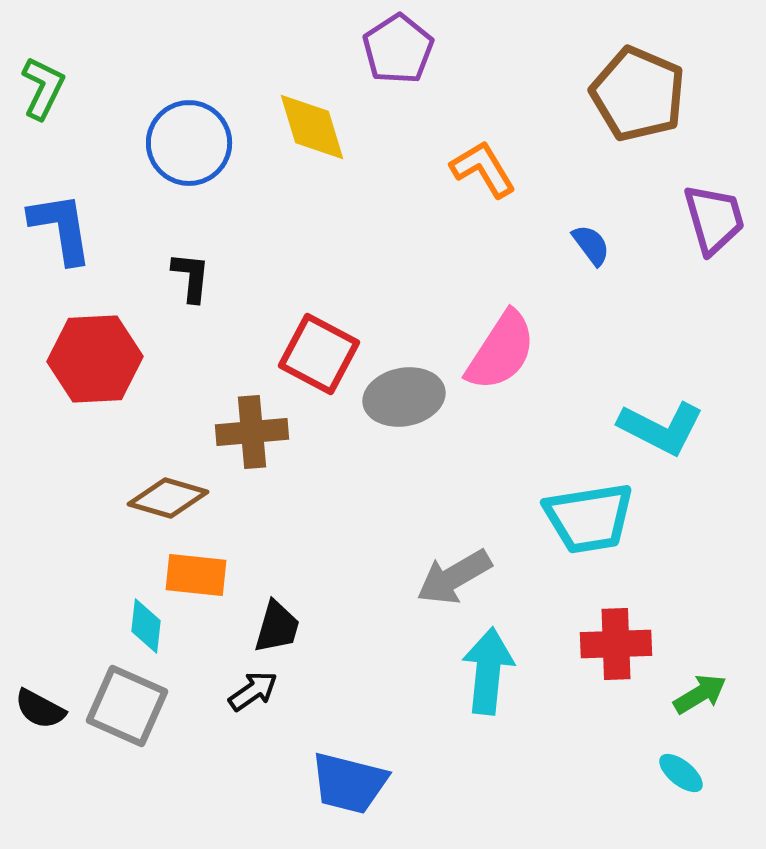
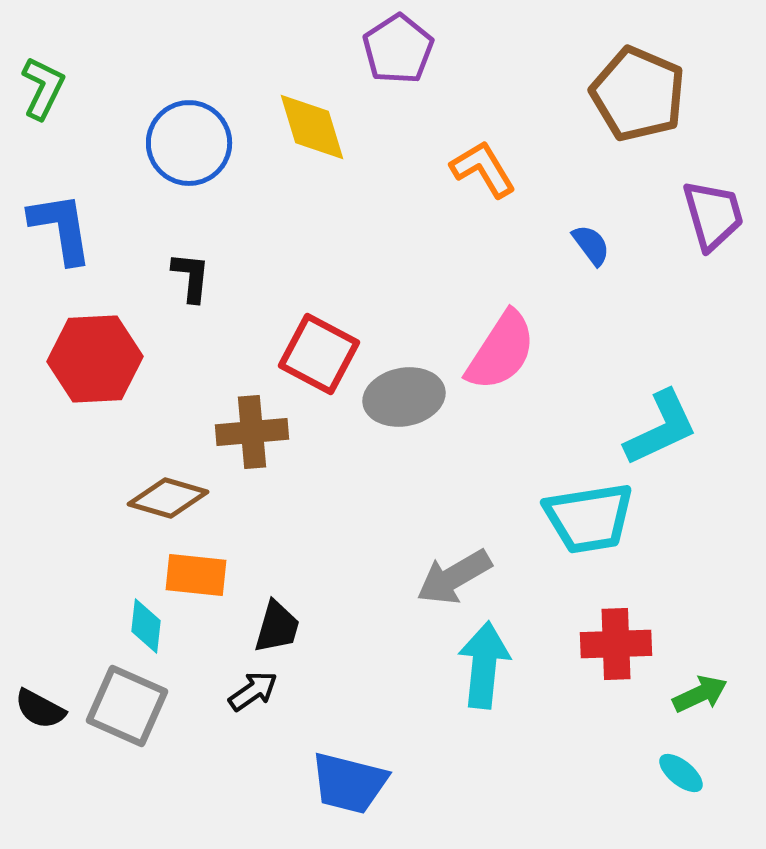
purple trapezoid: moved 1 px left, 4 px up
cyan L-shape: rotated 52 degrees counterclockwise
cyan arrow: moved 4 px left, 6 px up
green arrow: rotated 6 degrees clockwise
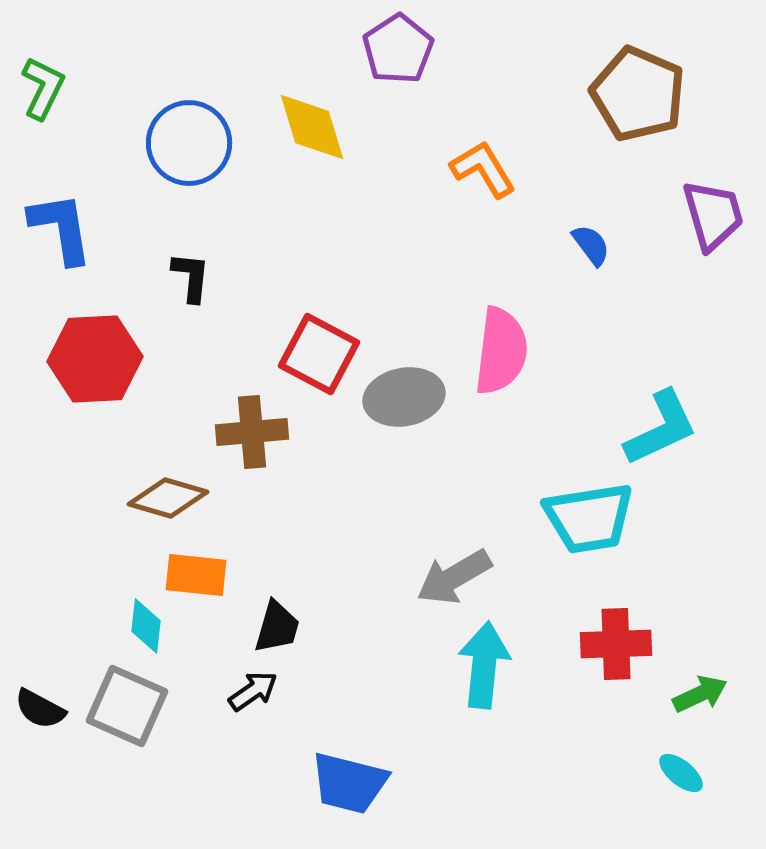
pink semicircle: rotated 26 degrees counterclockwise
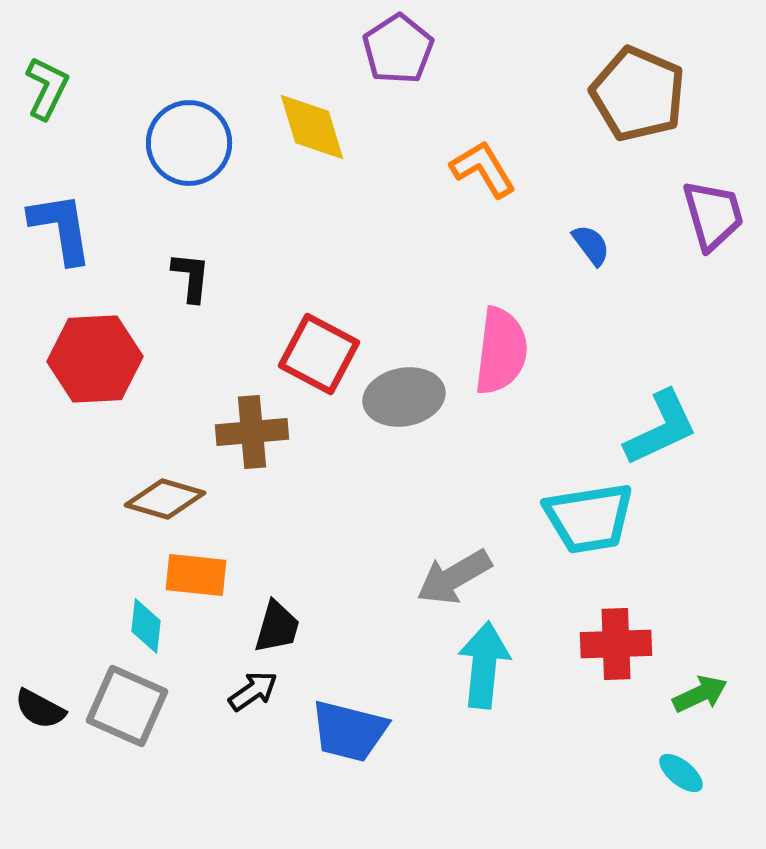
green L-shape: moved 4 px right
brown diamond: moved 3 px left, 1 px down
blue trapezoid: moved 52 px up
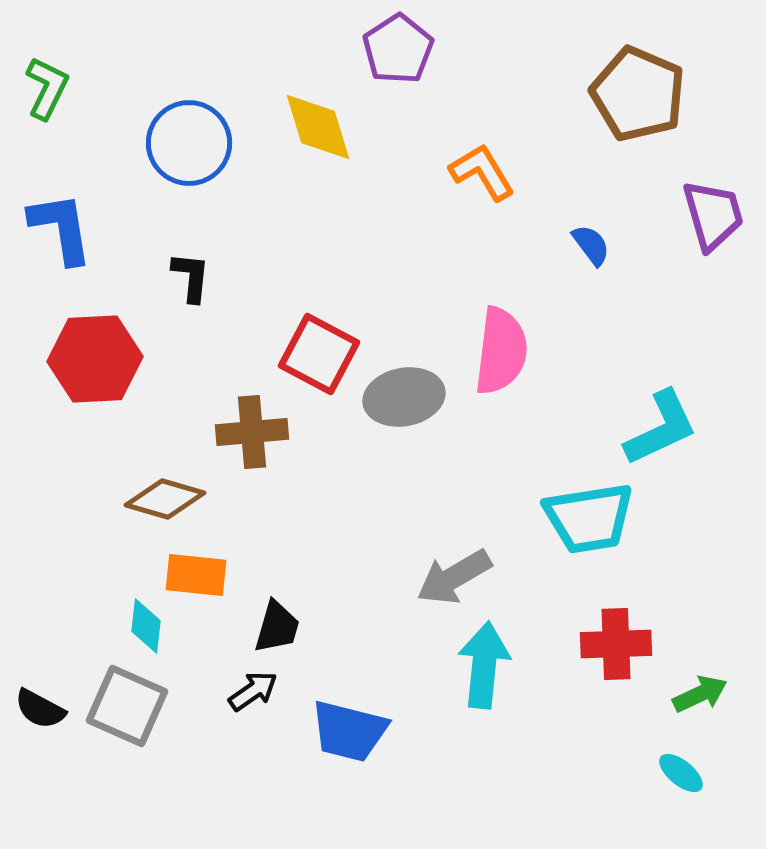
yellow diamond: moved 6 px right
orange L-shape: moved 1 px left, 3 px down
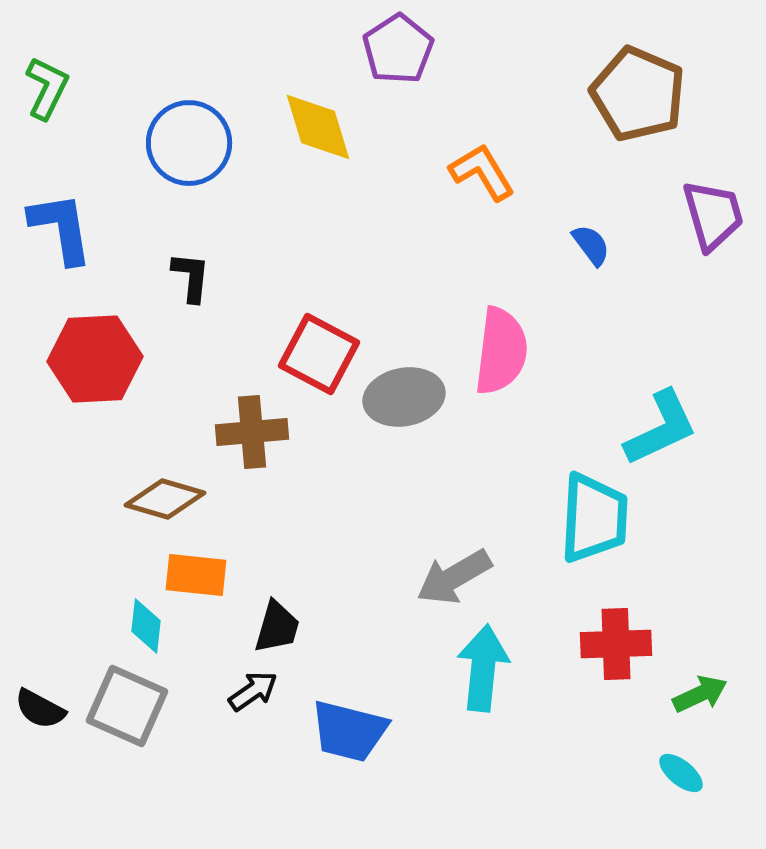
cyan trapezoid: moved 5 px right; rotated 78 degrees counterclockwise
cyan arrow: moved 1 px left, 3 px down
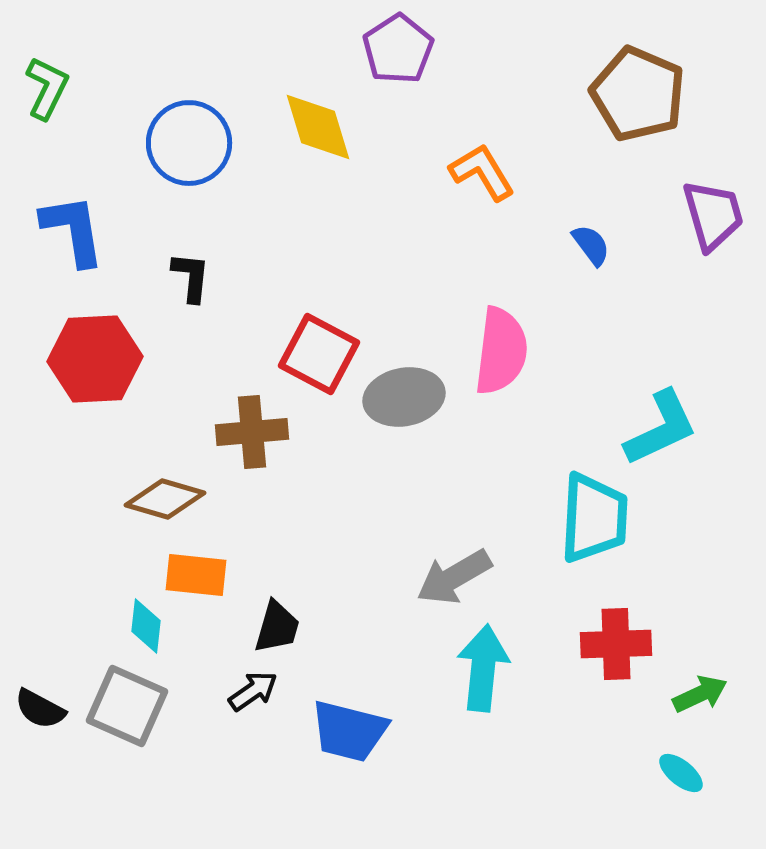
blue L-shape: moved 12 px right, 2 px down
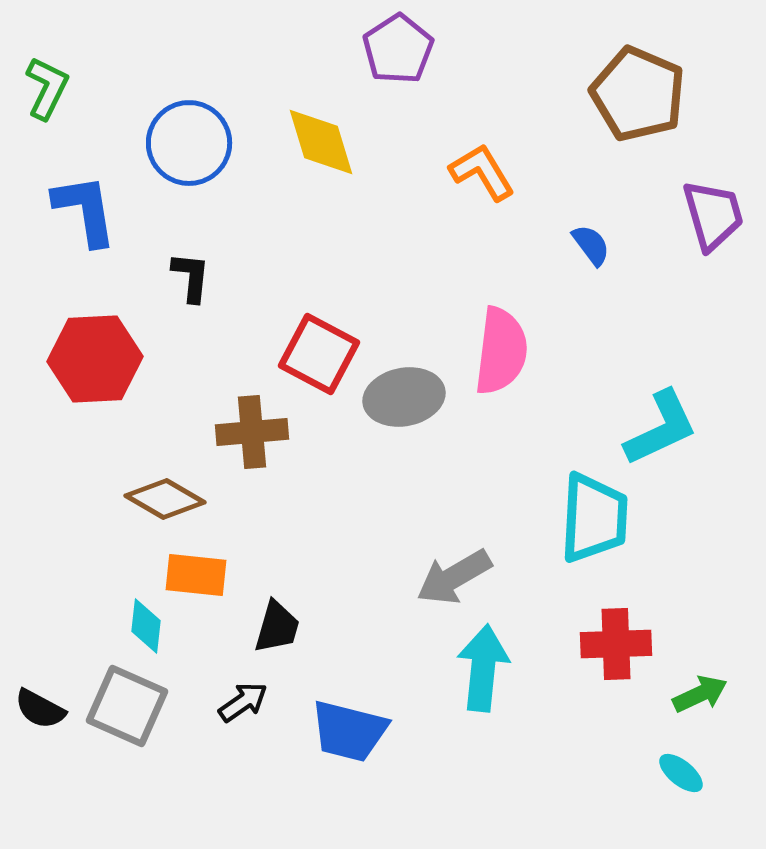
yellow diamond: moved 3 px right, 15 px down
blue L-shape: moved 12 px right, 20 px up
brown diamond: rotated 14 degrees clockwise
black arrow: moved 10 px left, 11 px down
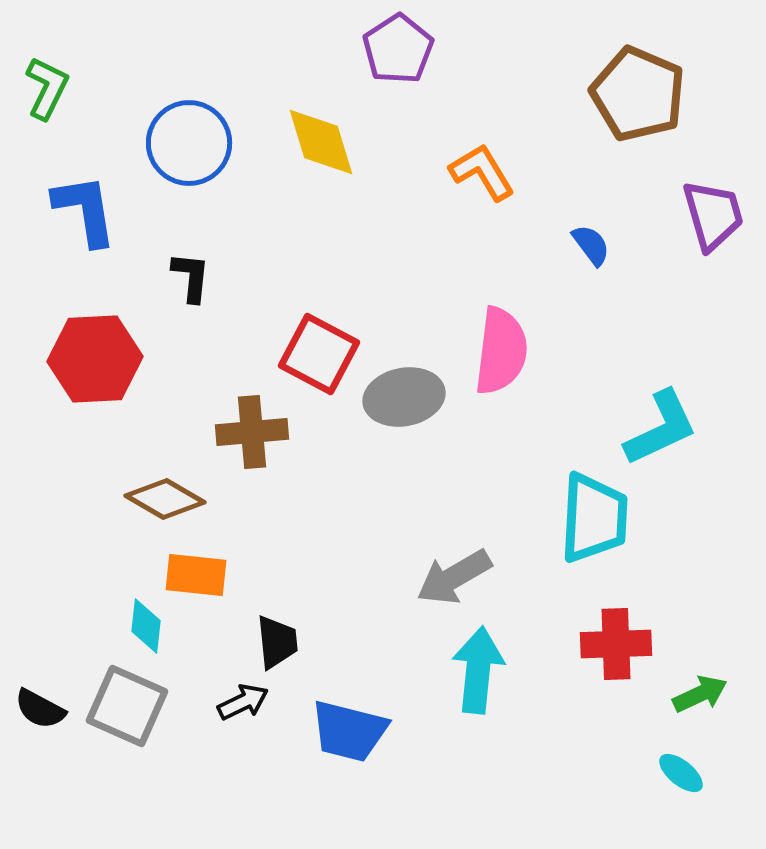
black trapezoid: moved 15 px down; rotated 22 degrees counterclockwise
cyan arrow: moved 5 px left, 2 px down
black arrow: rotated 9 degrees clockwise
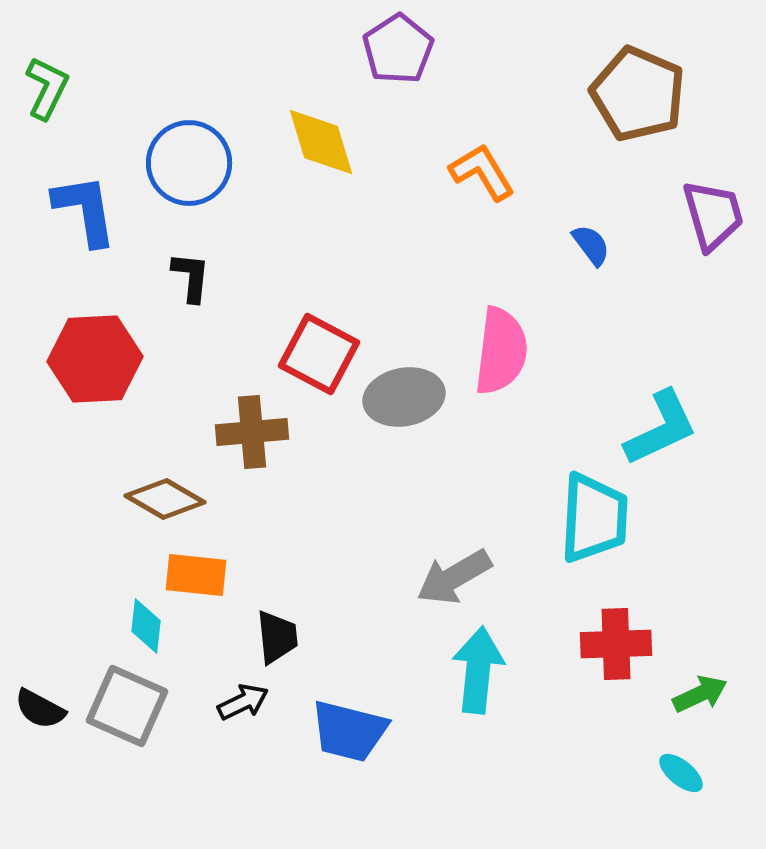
blue circle: moved 20 px down
black trapezoid: moved 5 px up
